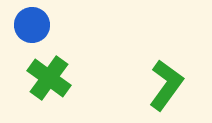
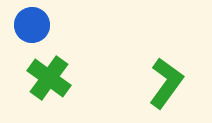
green L-shape: moved 2 px up
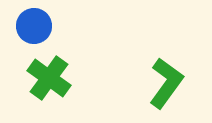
blue circle: moved 2 px right, 1 px down
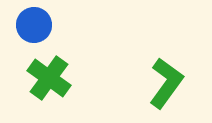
blue circle: moved 1 px up
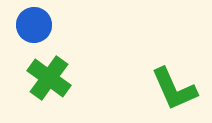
green L-shape: moved 8 px right, 6 px down; rotated 120 degrees clockwise
